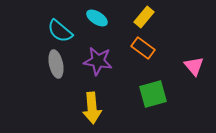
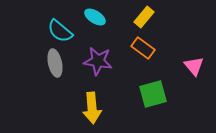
cyan ellipse: moved 2 px left, 1 px up
gray ellipse: moved 1 px left, 1 px up
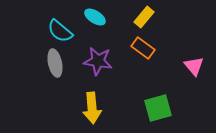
green square: moved 5 px right, 14 px down
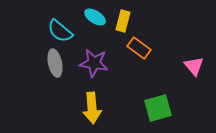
yellow rectangle: moved 21 px left, 4 px down; rotated 25 degrees counterclockwise
orange rectangle: moved 4 px left
purple star: moved 4 px left, 2 px down
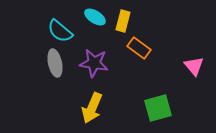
yellow arrow: rotated 28 degrees clockwise
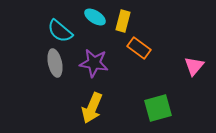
pink triangle: rotated 20 degrees clockwise
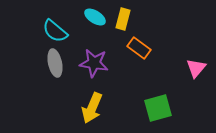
yellow rectangle: moved 2 px up
cyan semicircle: moved 5 px left
pink triangle: moved 2 px right, 2 px down
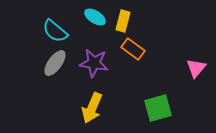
yellow rectangle: moved 2 px down
orange rectangle: moved 6 px left, 1 px down
gray ellipse: rotated 48 degrees clockwise
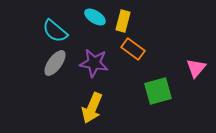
green square: moved 17 px up
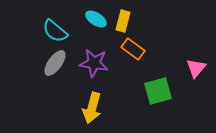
cyan ellipse: moved 1 px right, 2 px down
yellow arrow: rotated 8 degrees counterclockwise
